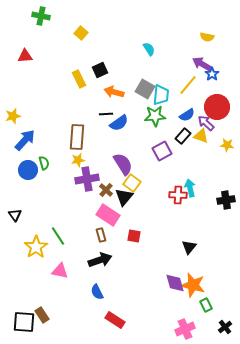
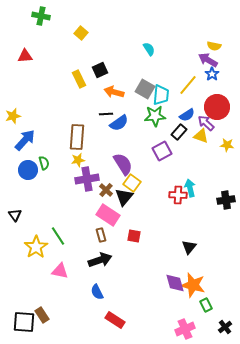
yellow semicircle at (207, 37): moved 7 px right, 9 px down
purple arrow at (202, 64): moved 6 px right, 4 px up
black rectangle at (183, 136): moved 4 px left, 4 px up
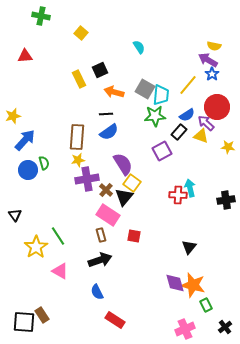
cyan semicircle at (149, 49): moved 10 px left, 2 px up
blue semicircle at (119, 123): moved 10 px left, 9 px down
yellow star at (227, 145): moved 1 px right, 2 px down
pink triangle at (60, 271): rotated 18 degrees clockwise
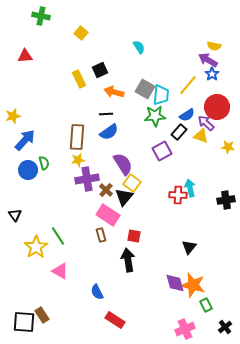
black arrow at (100, 260): moved 28 px right; rotated 80 degrees counterclockwise
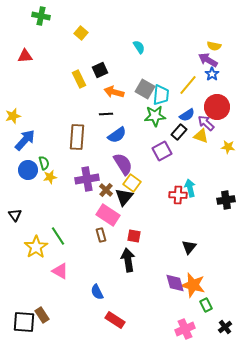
blue semicircle at (109, 132): moved 8 px right, 3 px down
yellow star at (78, 160): moved 28 px left, 17 px down
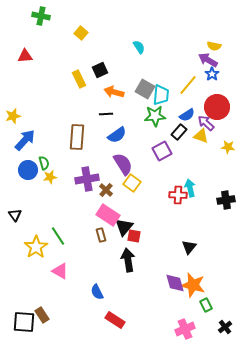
black triangle at (124, 197): moved 30 px down
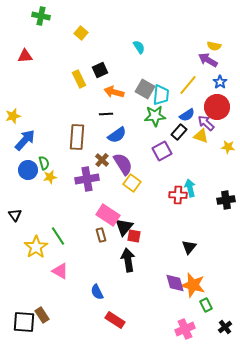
blue star at (212, 74): moved 8 px right, 8 px down
brown cross at (106, 190): moved 4 px left, 30 px up
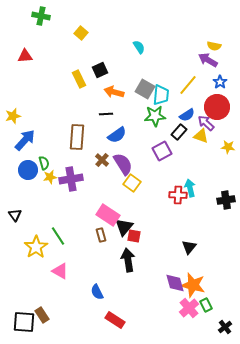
purple cross at (87, 179): moved 16 px left
pink cross at (185, 329): moved 4 px right, 21 px up; rotated 18 degrees counterclockwise
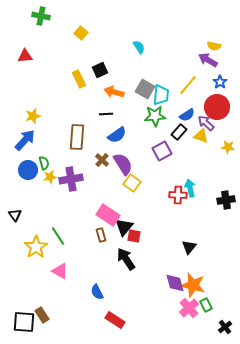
yellow star at (13, 116): moved 20 px right
black arrow at (128, 260): moved 2 px left, 1 px up; rotated 25 degrees counterclockwise
